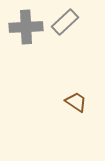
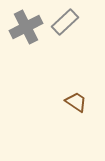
gray cross: rotated 24 degrees counterclockwise
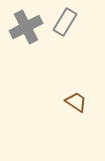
gray rectangle: rotated 16 degrees counterclockwise
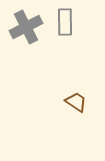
gray rectangle: rotated 32 degrees counterclockwise
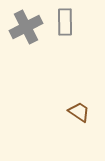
brown trapezoid: moved 3 px right, 10 px down
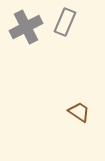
gray rectangle: rotated 24 degrees clockwise
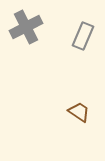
gray rectangle: moved 18 px right, 14 px down
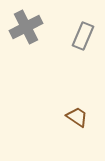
brown trapezoid: moved 2 px left, 5 px down
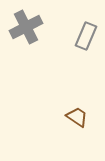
gray rectangle: moved 3 px right
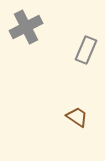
gray rectangle: moved 14 px down
